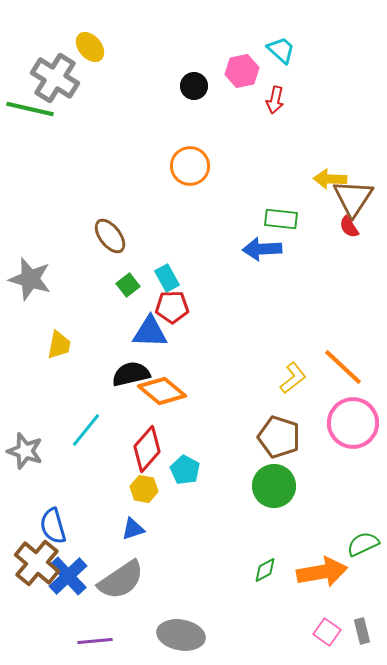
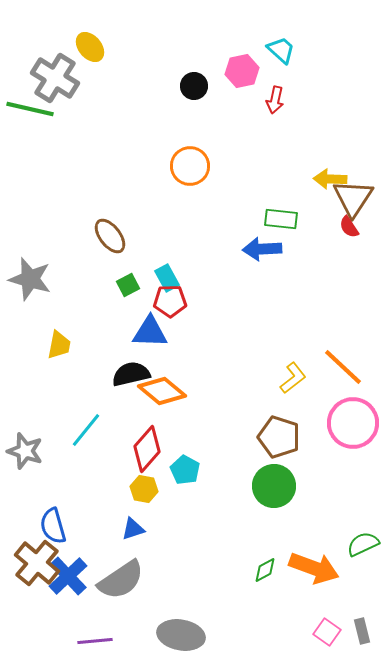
green square at (128, 285): rotated 10 degrees clockwise
red pentagon at (172, 307): moved 2 px left, 6 px up
orange arrow at (322, 572): moved 8 px left, 4 px up; rotated 30 degrees clockwise
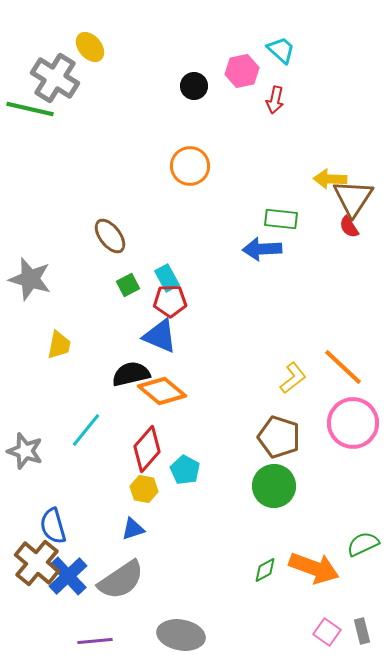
blue triangle at (150, 332): moved 10 px right, 4 px down; rotated 21 degrees clockwise
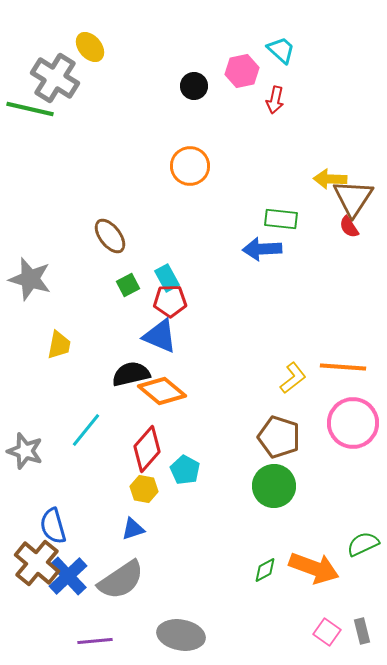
orange line at (343, 367): rotated 39 degrees counterclockwise
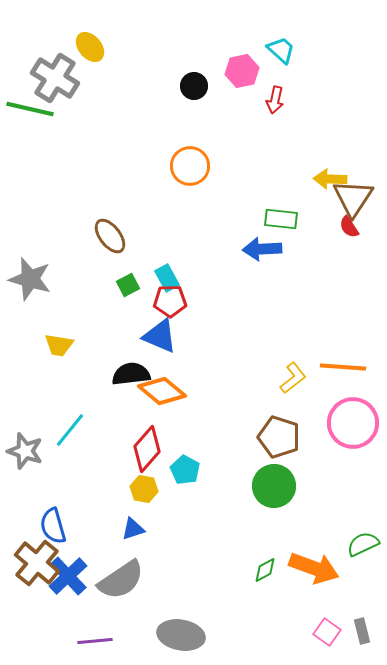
yellow trapezoid at (59, 345): rotated 88 degrees clockwise
black semicircle at (131, 374): rotated 6 degrees clockwise
cyan line at (86, 430): moved 16 px left
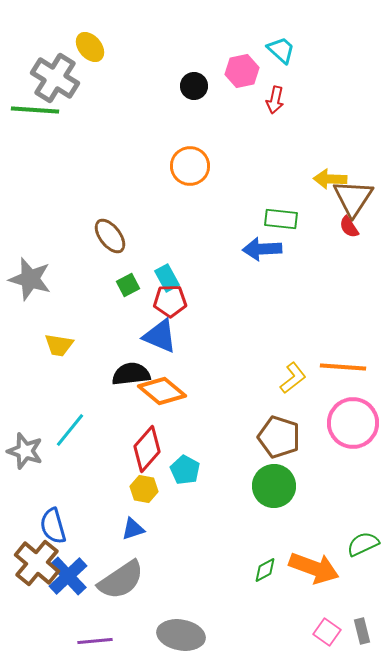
green line at (30, 109): moved 5 px right, 1 px down; rotated 9 degrees counterclockwise
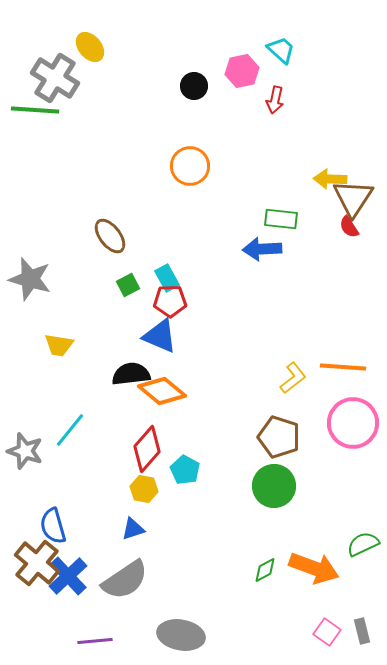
gray semicircle at (121, 580): moved 4 px right
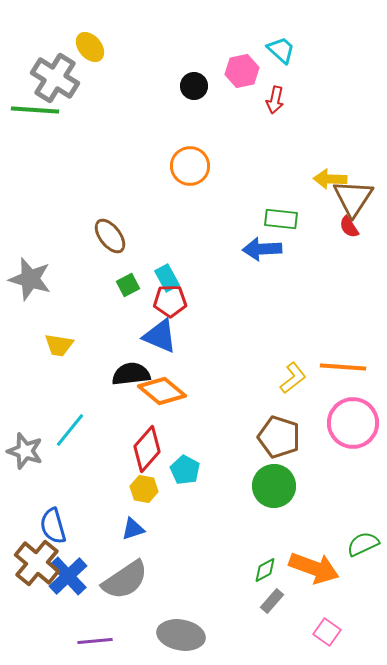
gray rectangle at (362, 631): moved 90 px left, 30 px up; rotated 55 degrees clockwise
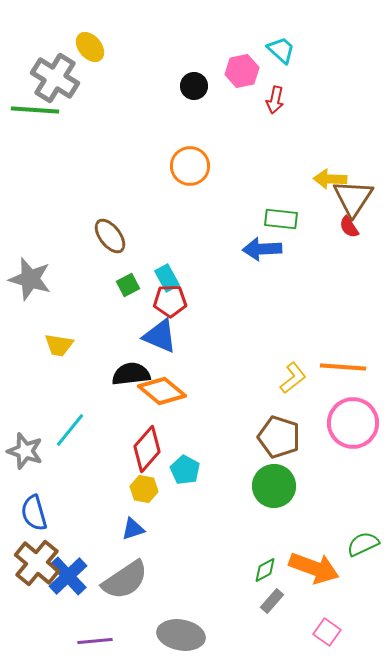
blue semicircle at (53, 526): moved 19 px left, 13 px up
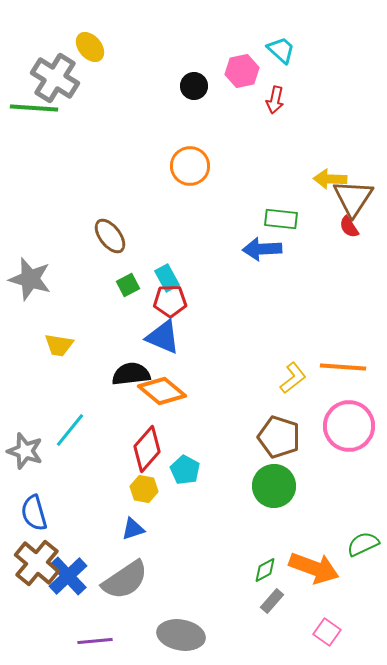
green line at (35, 110): moved 1 px left, 2 px up
blue triangle at (160, 336): moved 3 px right, 1 px down
pink circle at (353, 423): moved 4 px left, 3 px down
